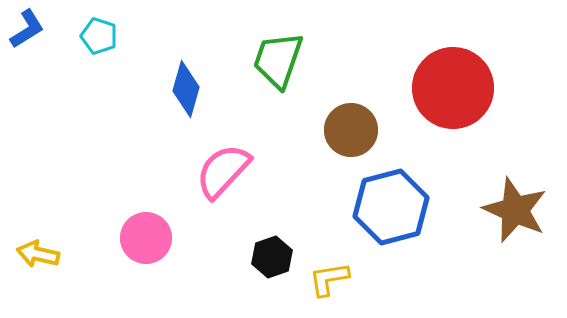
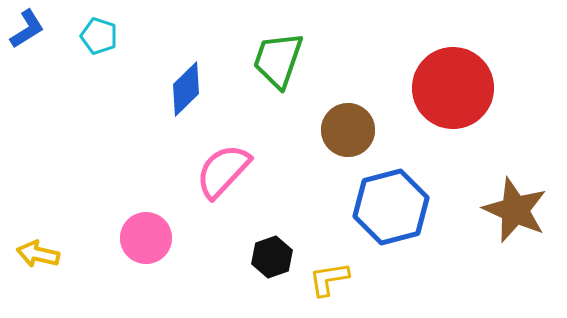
blue diamond: rotated 30 degrees clockwise
brown circle: moved 3 px left
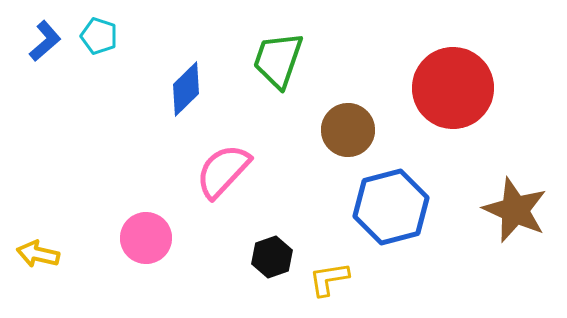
blue L-shape: moved 18 px right, 12 px down; rotated 9 degrees counterclockwise
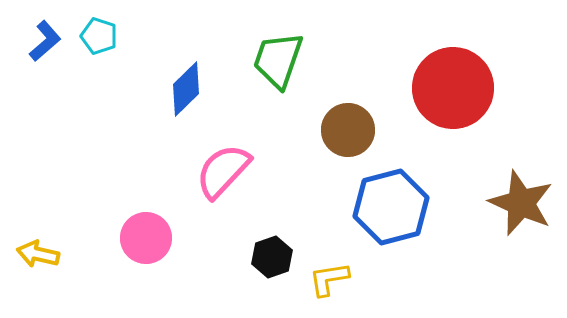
brown star: moved 6 px right, 7 px up
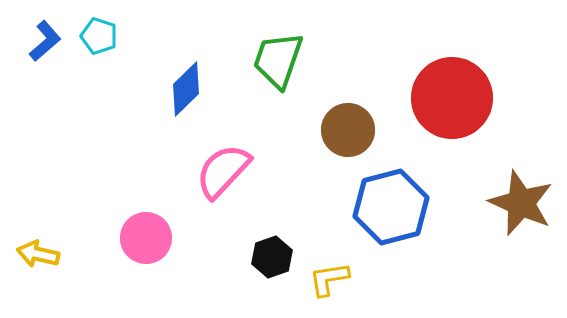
red circle: moved 1 px left, 10 px down
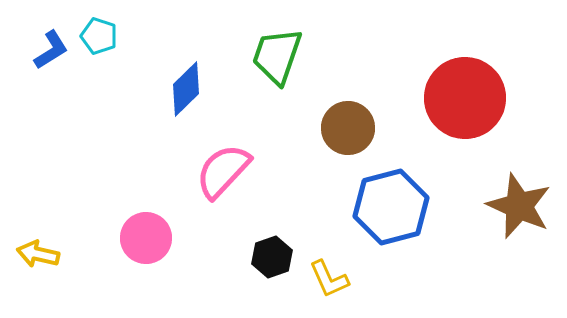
blue L-shape: moved 6 px right, 9 px down; rotated 9 degrees clockwise
green trapezoid: moved 1 px left, 4 px up
red circle: moved 13 px right
brown circle: moved 2 px up
brown star: moved 2 px left, 3 px down
yellow L-shape: rotated 105 degrees counterclockwise
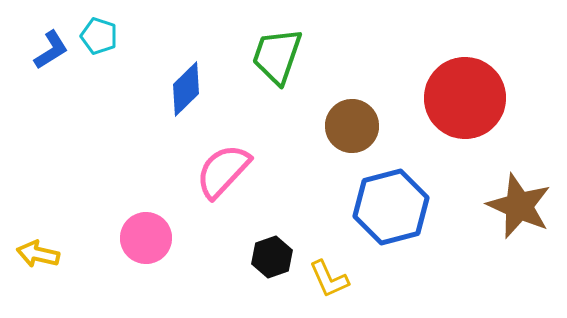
brown circle: moved 4 px right, 2 px up
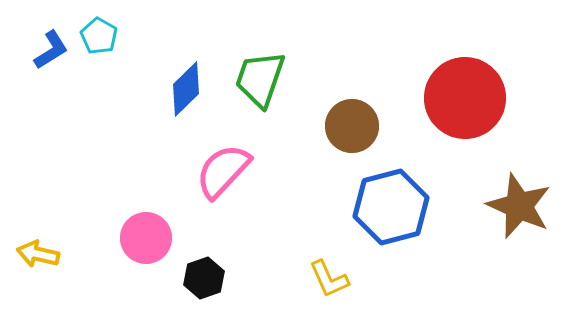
cyan pentagon: rotated 12 degrees clockwise
green trapezoid: moved 17 px left, 23 px down
black hexagon: moved 68 px left, 21 px down
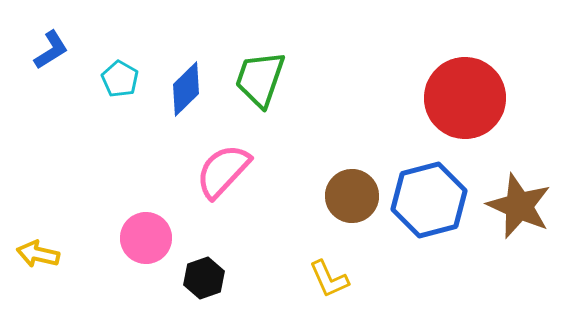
cyan pentagon: moved 21 px right, 43 px down
brown circle: moved 70 px down
blue hexagon: moved 38 px right, 7 px up
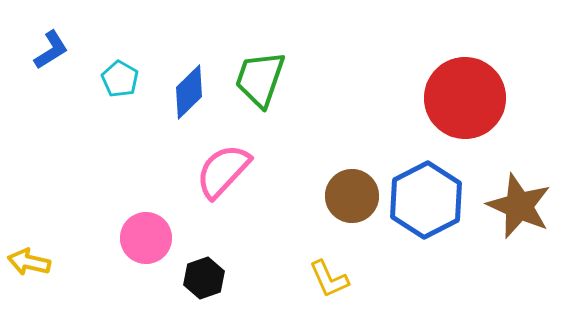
blue diamond: moved 3 px right, 3 px down
blue hexagon: moved 3 px left; rotated 12 degrees counterclockwise
yellow arrow: moved 9 px left, 8 px down
